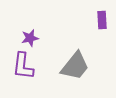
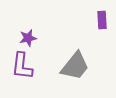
purple star: moved 2 px left
purple L-shape: moved 1 px left
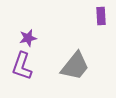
purple rectangle: moved 1 px left, 4 px up
purple L-shape: rotated 12 degrees clockwise
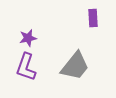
purple rectangle: moved 8 px left, 2 px down
purple L-shape: moved 4 px right, 1 px down
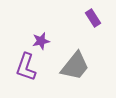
purple rectangle: rotated 30 degrees counterclockwise
purple star: moved 13 px right, 3 px down
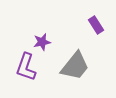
purple rectangle: moved 3 px right, 7 px down
purple star: moved 1 px right, 1 px down
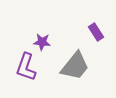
purple rectangle: moved 7 px down
purple star: rotated 18 degrees clockwise
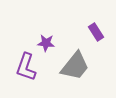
purple star: moved 4 px right, 1 px down
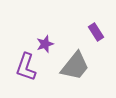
purple star: moved 1 px left, 1 px down; rotated 24 degrees counterclockwise
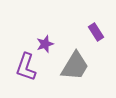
gray trapezoid: rotated 8 degrees counterclockwise
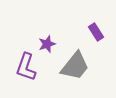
purple star: moved 2 px right
gray trapezoid: rotated 8 degrees clockwise
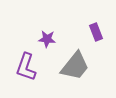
purple rectangle: rotated 12 degrees clockwise
purple star: moved 5 px up; rotated 24 degrees clockwise
